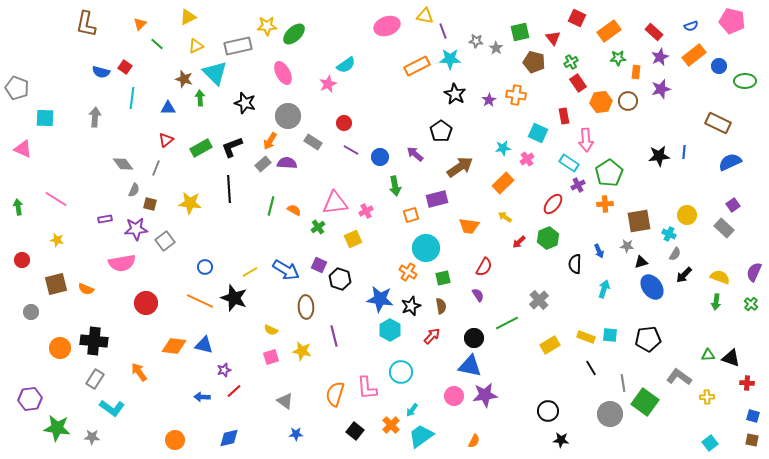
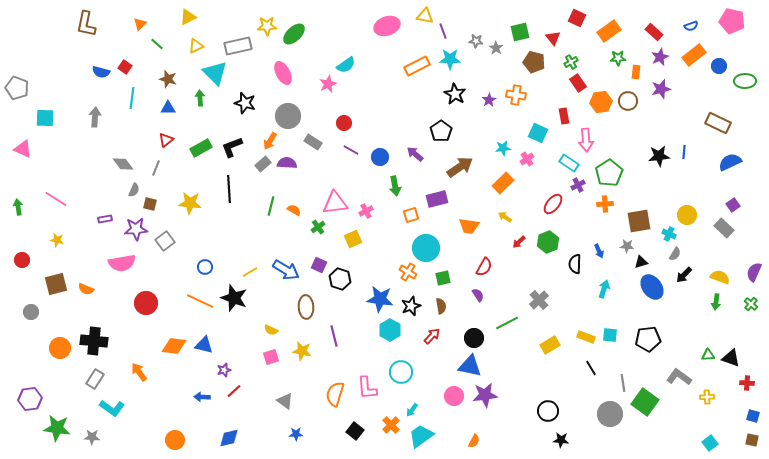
brown star at (184, 79): moved 16 px left
green hexagon at (548, 238): moved 4 px down
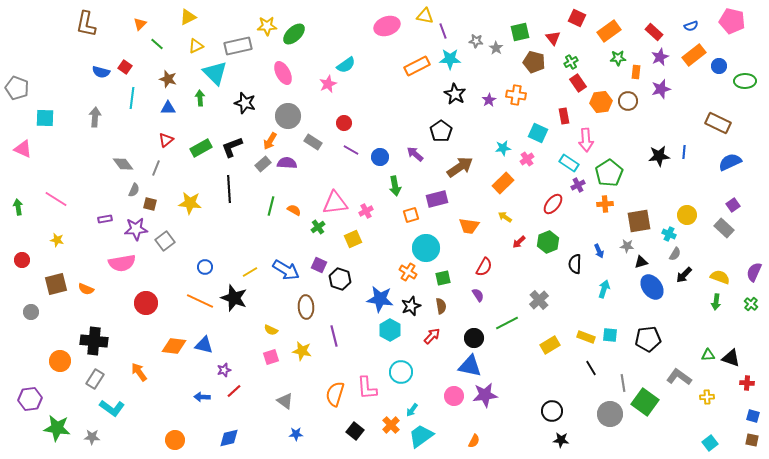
orange circle at (60, 348): moved 13 px down
black circle at (548, 411): moved 4 px right
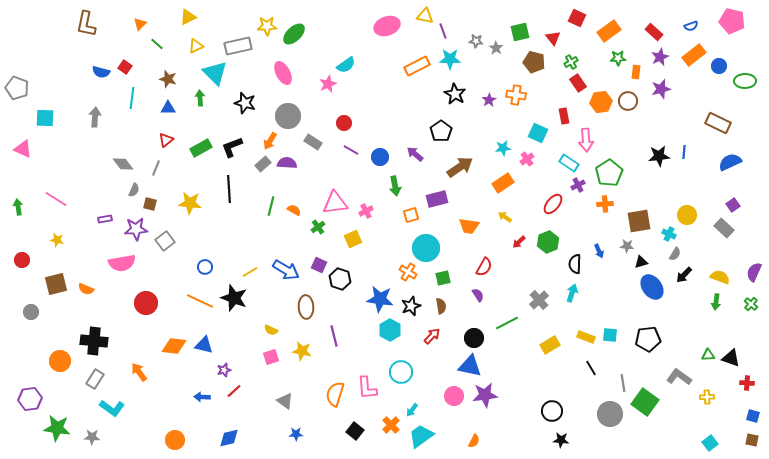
orange rectangle at (503, 183): rotated 10 degrees clockwise
cyan arrow at (604, 289): moved 32 px left, 4 px down
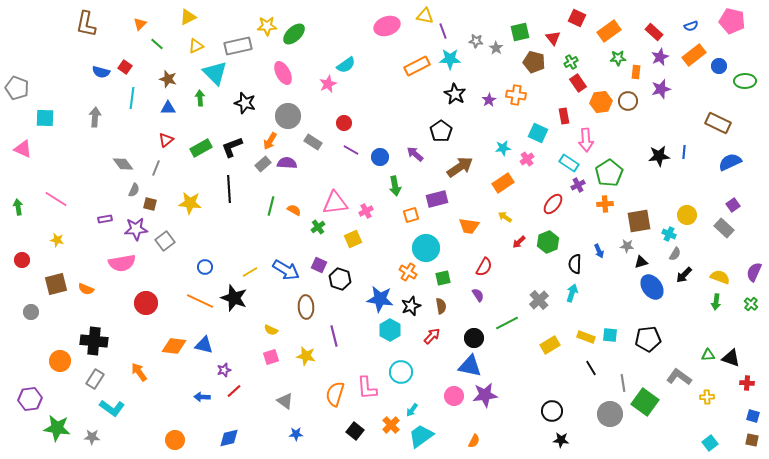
yellow star at (302, 351): moved 4 px right, 5 px down
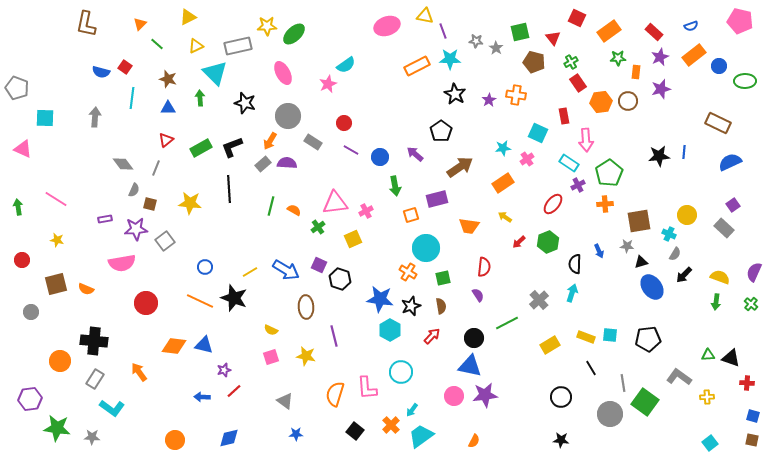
pink pentagon at (732, 21): moved 8 px right
red semicircle at (484, 267): rotated 24 degrees counterclockwise
black circle at (552, 411): moved 9 px right, 14 px up
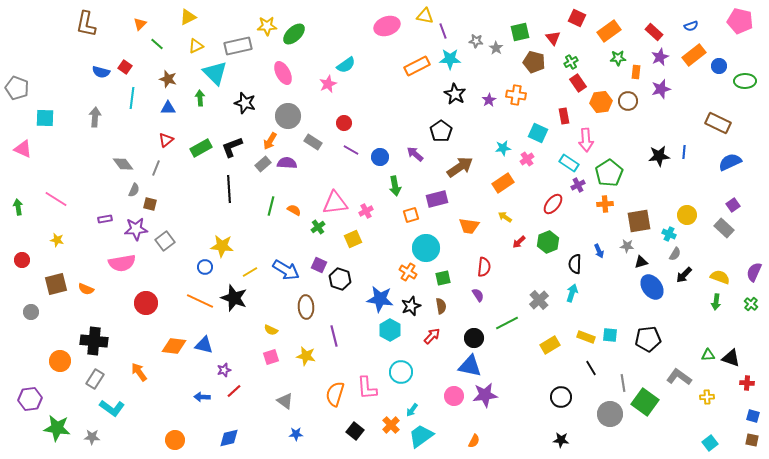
yellow star at (190, 203): moved 32 px right, 43 px down
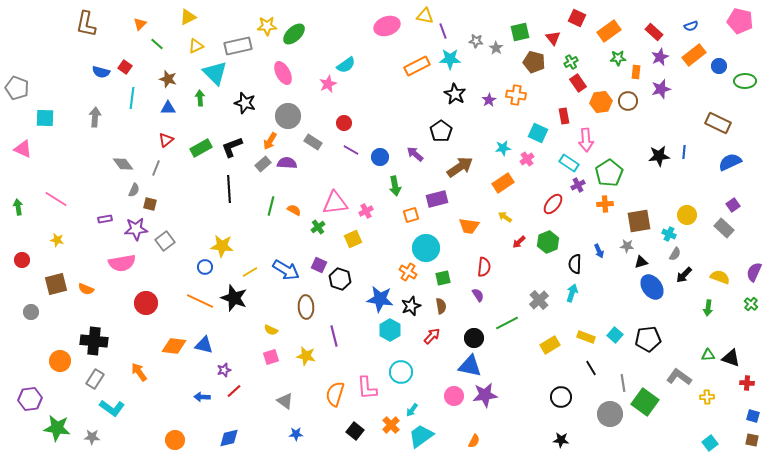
green arrow at (716, 302): moved 8 px left, 6 px down
cyan square at (610, 335): moved 5 px right; rotated 35 degrees clockwise
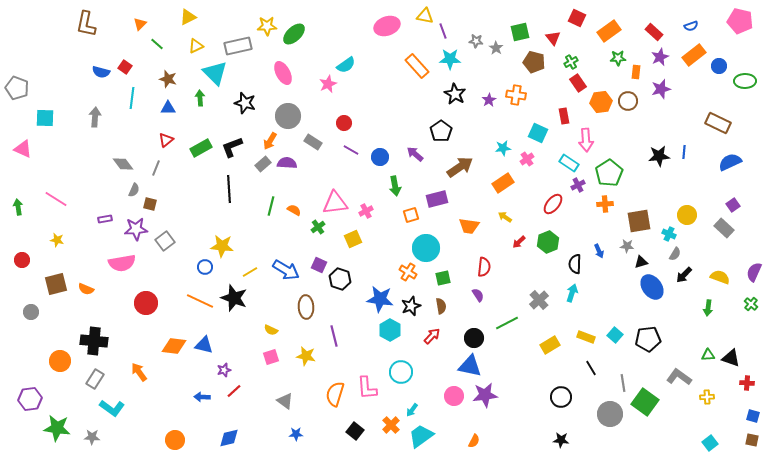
orange rectangle at (417, 66): rotated 75 degrees clockwise
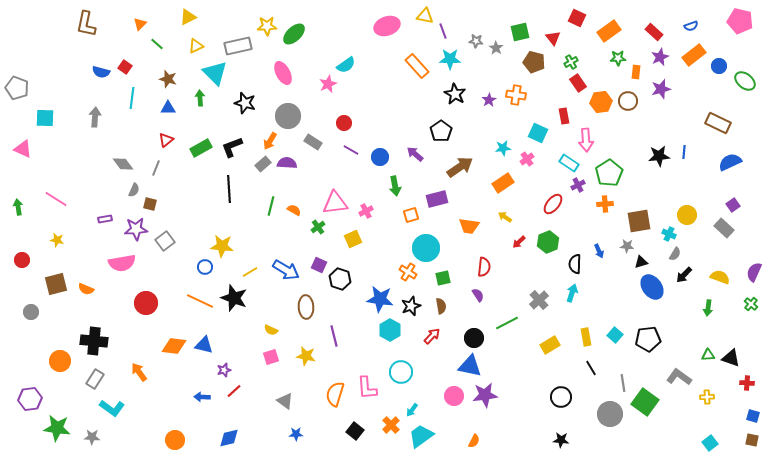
green ellipse at (745, 81): rotated 40 degrees clockwise
yellow rectangle at (586, 337): rotated 60 degrees clockwise
